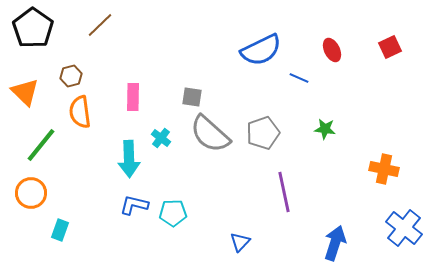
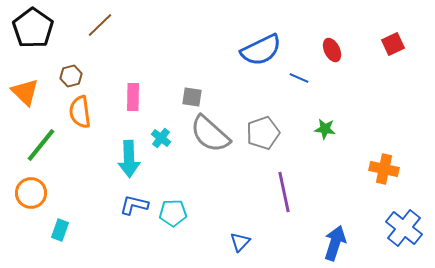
red square: moved 3 px right, 3 px up
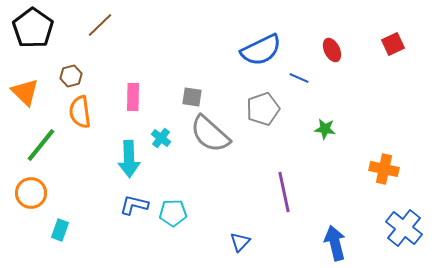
gray pentagon: moved 24 px up
blue arrow: rotated 32 degrees counterclockwise
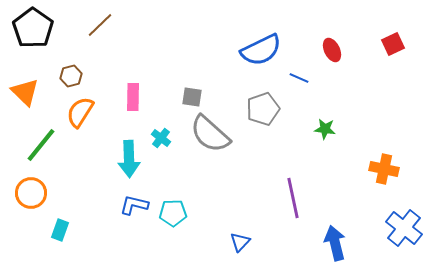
orange semicircle: rotated 40 degrees clockwise
purple line: moved 9 px right, 6 px down
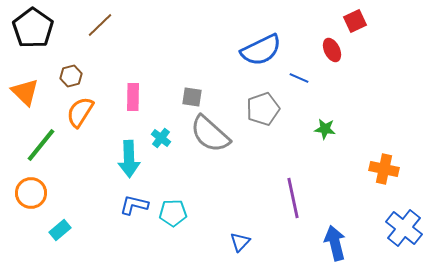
red square: moved 38 px left, 23 px up
cyan rectangle: rotated 30 degrees clockwise
